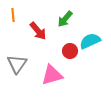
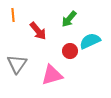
green arrow: moved 4 px right
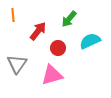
red arrow: rotated 102 degrees counterclockwise
red circle: moved 12 px left, 3 px up
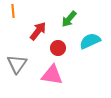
orange line: moved 4 px up
pink triangle: rotated 25 degrees clockwise
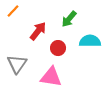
orange line: rotated 48 degrees clockwise
cyan semicircle: rotated 25 degrees clockwise
pink triangle: moved 1 px left, 2 px down
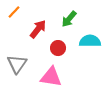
orange line: moved 1 px right, 1 px down
red arrow: moved 2 px up
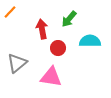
orange line: moved 4 px left
red arrow: moved 4 px right; rotated 48 degrees counterclockwise
gray triangle: moved 1 px up; rotated 15 degrees clockwise
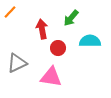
green arrow: moved 2 px right, 1 px up
gray triangle: rotated 15 degrees clockwise
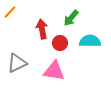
red circle: moved 2 px right, 5 px up
pink triangle: moved 3 px right, 6 px up
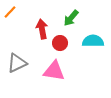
cyan semicircle: moved 3 px right
